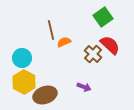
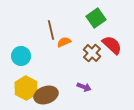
green square: moved 7 px left, 1 px down
red semicircle: moved 2 px right
brown cross: moved 1 px left, 1 px up
cyan circle: moved 1 px left, 2 px up
yellow hexagon: moved 2 px right, 6 px down
brown ellipse: moved 1 px right
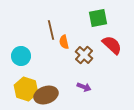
green square: moved 2 px right; rotated 24 degrees clockwise
orange semicircle: rotated 80 degrees counterclockwise
brown cross: moved 8 px left, 2 px down
yellow hexagon: moved 1 px down; rotated 10 degrees counterclockwise
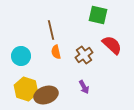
green square: moved 3 px up; rotated 24 degrees clockwise
orange semicircle: moved 8 px left, 10 px down
brown cross: rotated 12 degrees clockwise
purple arrow: rotated 40 degrees clockwise
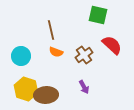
orange semicircle: rotated 56 degrees counterclockwise
brown ellipse: rotated 15 degrees clockwise
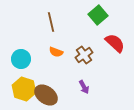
green square: rotated 36 degrees clockwise
brown line: moved 8 px up
red semicircle: moved 3 px right, 2 px up
cyan circle: moved 3 px down
yellow hexagon: moved 2 px left
brown ellipse: rotated 40 degrees clockwise
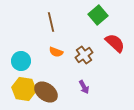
cyan circle: moved 2 px down
yellow hexagon: rotated 10 degrees counterclockwise
brown ellipse: moved 3 px up
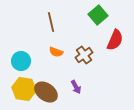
red semicircle: moved 3 px up; rotated 70 degrees clockwise
purple arrow: moved 8 px left
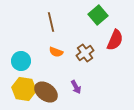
brown cross: moved 1 px right, 2 px up
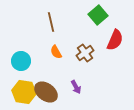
orange semicircle: rotated 40 degrees clockwise
yellow hexagon: moved 3 px down
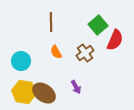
green square: moved 10 px down
brown line: rotated 12 degrees clockwise
brown ellipse: moved 2 px left, 1 px down
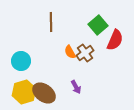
orange semicircle: moved 14 px right
yellow hexagon: rotated 25 degrees counterclockwise
